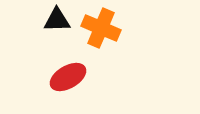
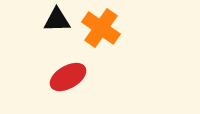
orange cross: rotated 12 degrees clockwise
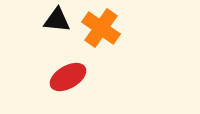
black triangle: rotated 8 degrees clockwise
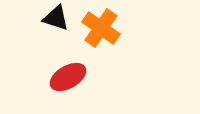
black triangle: moved 1 px left, 2 px up; rotated 12 degrees clockwise
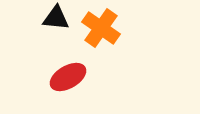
black triangle: rotated 12 degrees counterclockwise
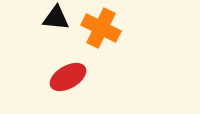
orange cross: rotated 9 degrees counterclockwise
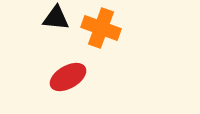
orange cross: rotated 6 degrees counterclockwise
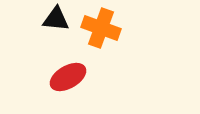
black triangle: moved 1 px down
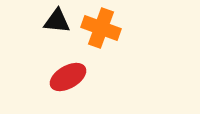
black triangle: moved 1 px right, 2 px down
